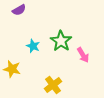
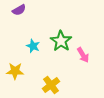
yellow star: moved 3 px right, 2 px down; rotated 12 degrees counterclockwise
yellow cross: moved 2 px left
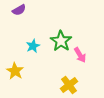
cyan star: rotated 24 degrees clockwise
pink arrow: moved 3 px left
yellow star: rotated 30 degrees clockwise
yellow cross: moved 18 px right
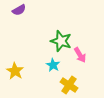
green star: rotated 15 degrees counterclockwise
cyan star: moved 20 px right, 19 px down; rotated 16 degrees counterclockwise
yellow cross: rotated 18 degrees counterclockwise
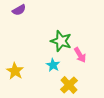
yellow cross: rotated 12 degrees clockwise
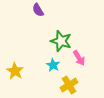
purple semicircle: moved 19 px right; rotated 88 degrees clockwise
pink arrow: moved 1 px left, 3 px down
yellow cross: rotated 12 degrees clockwise
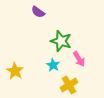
purple semicircle: moved 2 px down; rotated 24 degrees counterclockwise
pink arrow: moved 1 px down
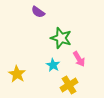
green star: moved 3 px up
yellow star: moved 2 px right, 3 px down
